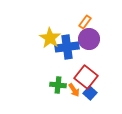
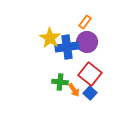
purple circle: moved 2 px left, 3 px down
red square: moved 4 px right, 3 px up
green cross: moved 2 px right, 3 px up
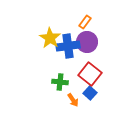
blue cross: moved 1 px right, 1 px up
orange arrow: moved 1 px left, 10 px down
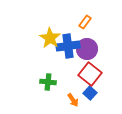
purple circle: moved 7 px down
green cross: moved 12 px left
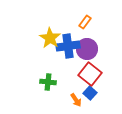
orange arrow: moved 3 px right
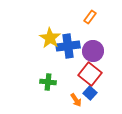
orange rectangle: moved 5 px right, 5 px up
purple circle: moved 6 px right, 2 px down
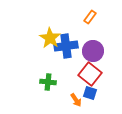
blue cross: moved 2 px left
blue square: rotated 24 degrees counterclockwise
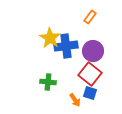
orange arrow: moved 1 px left
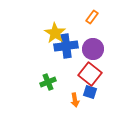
orange rectangle: moved 2 px right
yellow star: moved 5 px right, 5 px up
purple circle: moved 2 px up
green cross: rotated 28 degrees counterclockwise
blue square: moved 1 px up
orange arrow: rotated 24 degrees clockwise
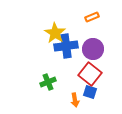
orange rectangle: rotated 32 degrees clockwise
